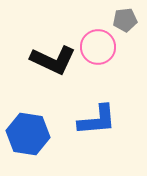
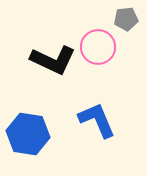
gray pentagon: moved 1 px right, 1 px up
blue L-shape: rotated 108 degrees counterclockwise
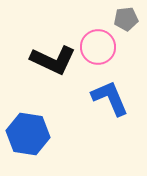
blue L-shape: moved 13 px right, 22 px up
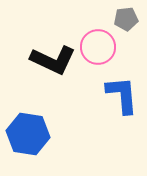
blue L-shape: moved 12 px right, 3 px up; rotated 18 degrees clockwise
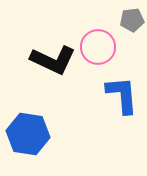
gray pentagon: moved 6 px right, 1 px down
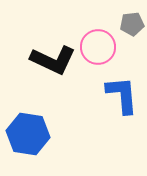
gray pentagon: moved 4 px down
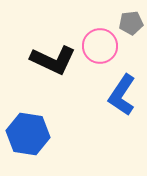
gray pentagon: moved 1 px left, 1 px up
pink circle: moved 2 px right, 1 px up
blue L-shape: rotated 141 degrees counterclockwise
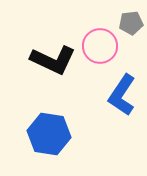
blue hexagon: moved 21 px right
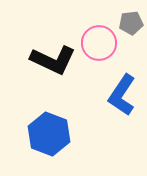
pink circle: moved 1 px left, 3 px up
blue hexagon: rotated 12 degrees clockwise
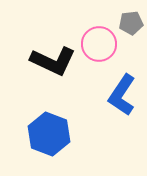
pink circle: moved 1 px down
black L-shape: moved 1 px down
